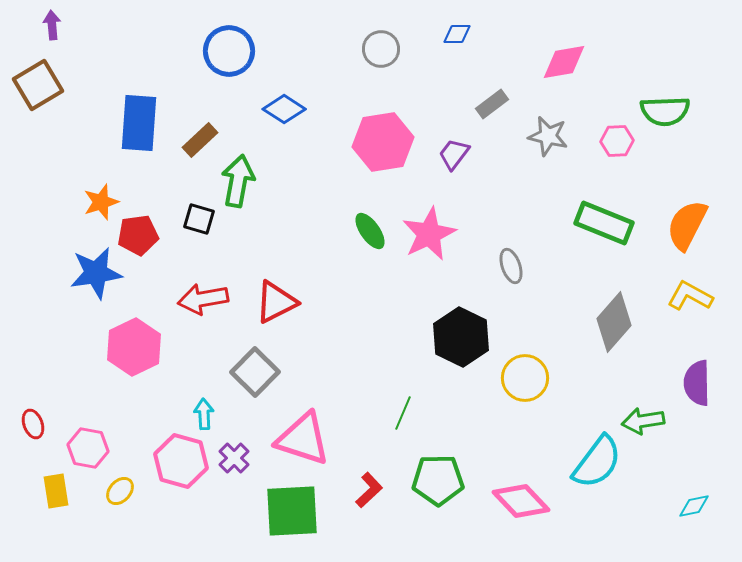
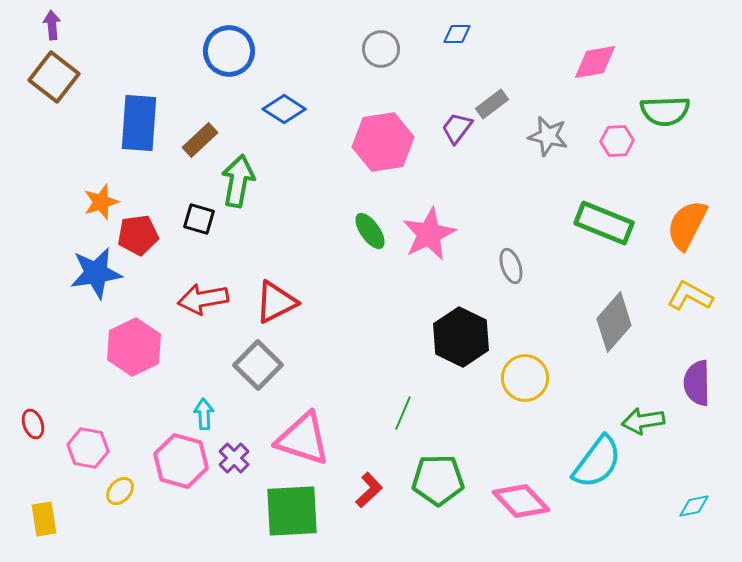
pink diamond at (564, 62): moved 31 px right
brown square at (38, 85): moved 16 px right, 8 px up; rotated 21 degrees counterclockwise
purple trapezoid at (454, 154): moved 3 px right, 26 px up
gray square at (255, 372): moved 3 px right, 7 px up
yellow rectangle at (56, 491): moved 12 px left, 28 px down
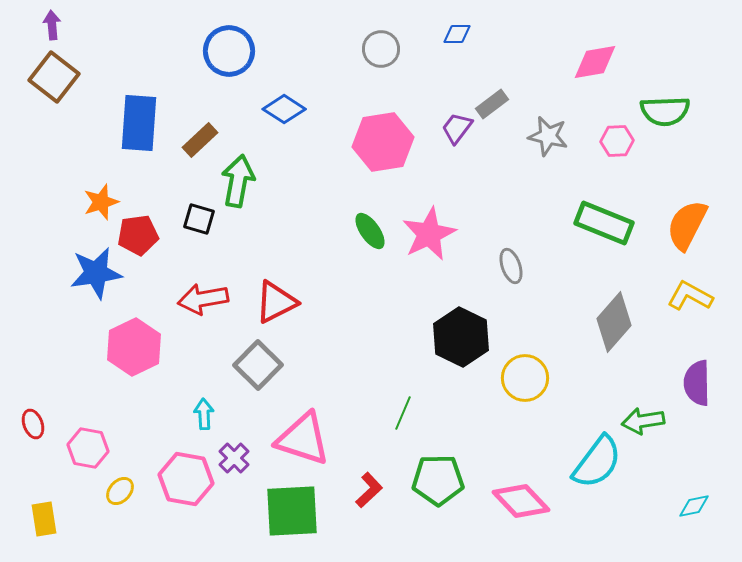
pink hexagon at (181, 461): moved 5 px right, 18 px down; rotated 6 degrees counterclockwise
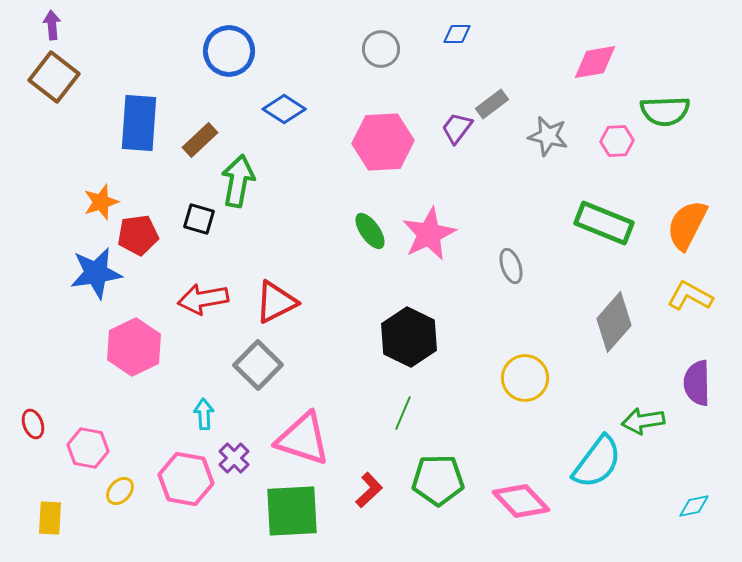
pink hexagon at (383, 142): rotated 6 degrees clockwise
black hexagon at (461, 337): moved 52 px left
yellow rectangle at (44, 519): moved 6 px right, 1 px up; rotated 12 degrees clockwise
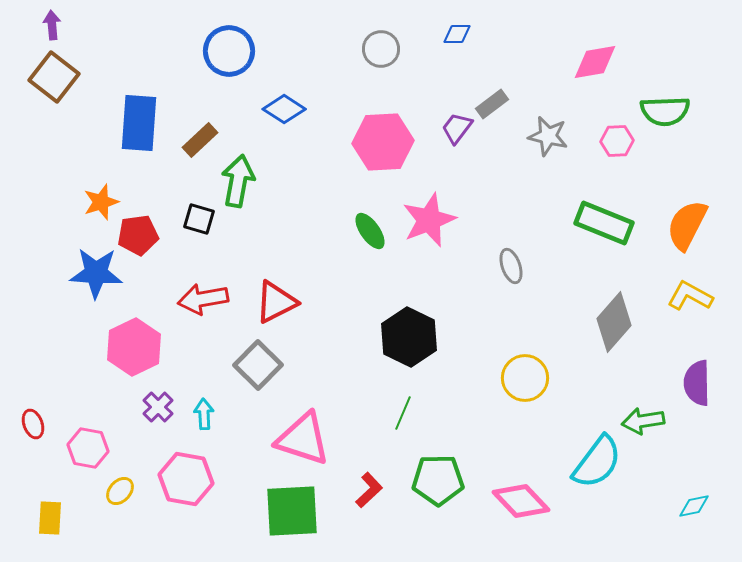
pink star at (429, 234): moved 14 px up; rotated 4 degrees clockwise
blue star at (96, 273): rotated 12 degrees clockwise
purple cross at (234, 458): moved 76 px left, 51 px up
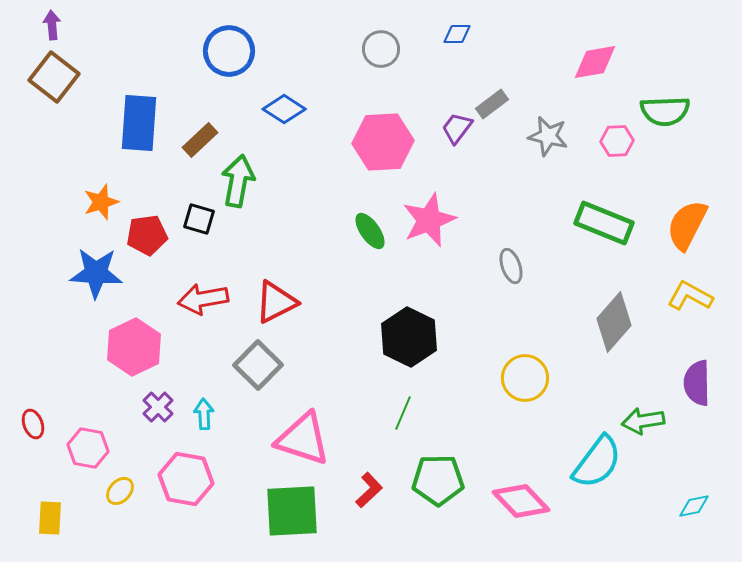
red pentagon at (138, 235): moved 9 px right
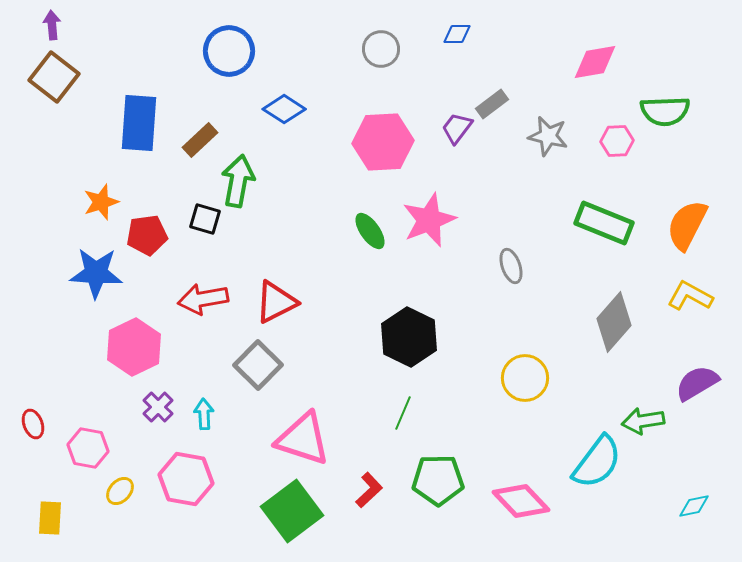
black square at (199, 219): moved 6 px right
purple semicircle at (697, 383): rotated 60 degrees clockwise
green square at (292, 511): rotated 34 degrees counterclockwise
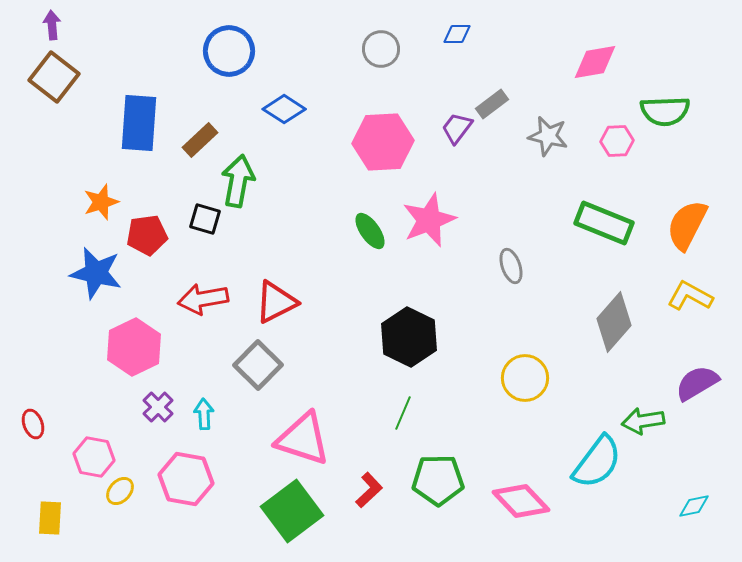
blue star at (96, 273): rotated 10 degrees clockwise
pink hexagon at (88, 448): moved 6 px right, 9 px down
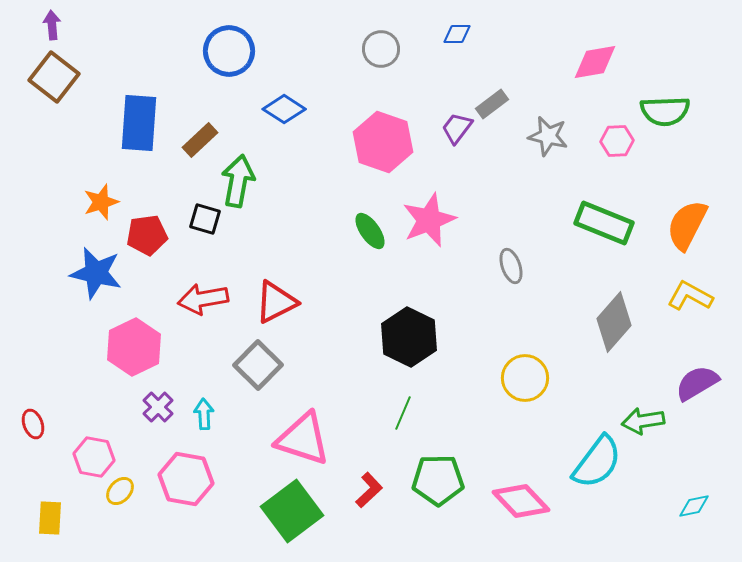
pink hexagon at (383, 142): rotated 22 degrees clockwise
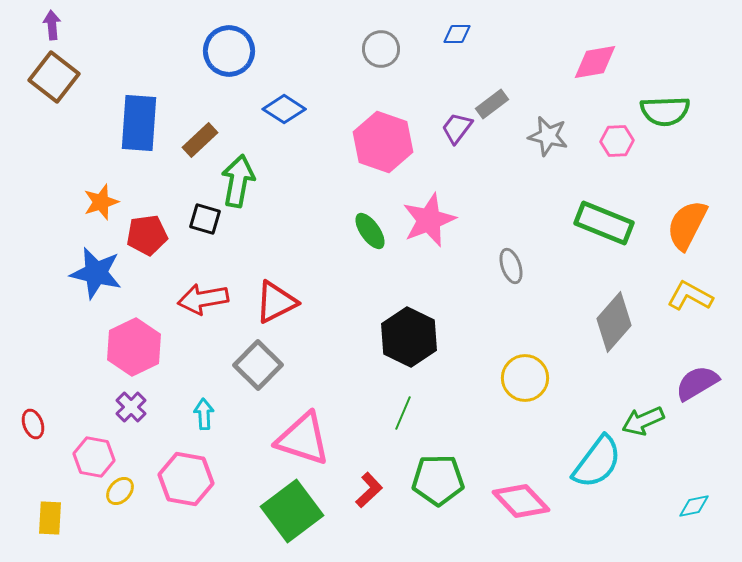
purple cross at (158, 407): moved 27 px left
green arrow at (643, 421): rotated 15 degrees counterclockwise
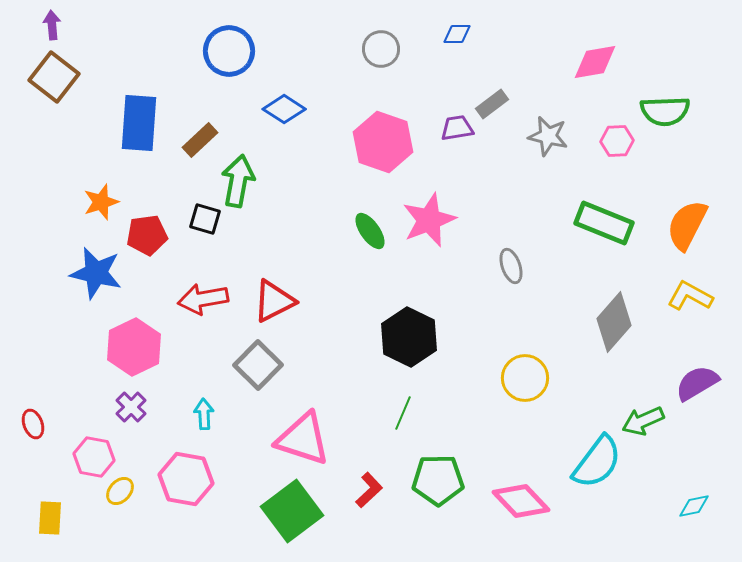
purple trapezoid at (457, 128): rotated 44 degrees clockwise
red triangle at (276, 302): moved 2 px left, 1 px up
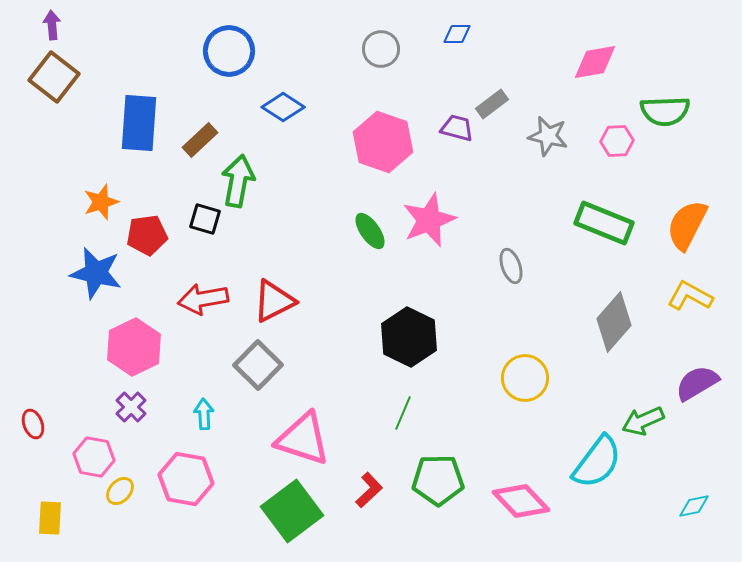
blue diamond at (284, 109): moved 1 px left, 2 px up
purple trapezoid at (457, 128): rotated 24 degrees clockwise
